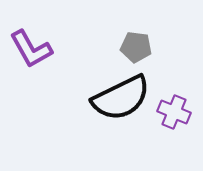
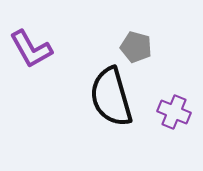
gray pentagon: rotated 8 degrees clockwise
black semicircle: moved 10 px left, 1 px up; rotated 100 degrees clockwise
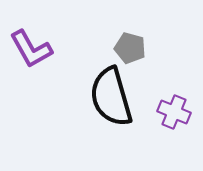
gray pentagon: moved 6 px left, 1 px down
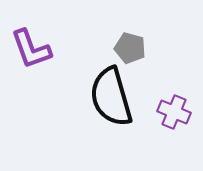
purple L-shape: rotated 9 degrees clockwise
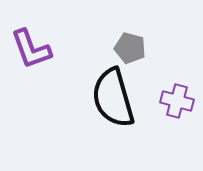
black semicircle: moved 2 px right, 1 px down
purple cross: moved 3 px right, 11 px up; rotated 8 degrees counterclockwise
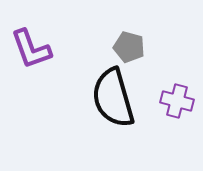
gray pentagon: moved 1 px left, 1 px up
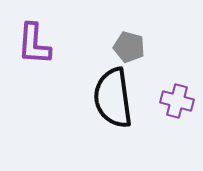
purple L-shape: moved 3 px right, 5 px up; rotated 24 degrees clockwise
black semicircle: rotated 8 degrees clockwise
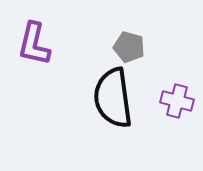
purple L-shape: rotated 9 degrees clockwise
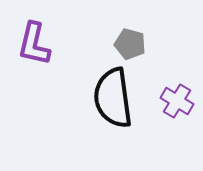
gray pentagon: moved 1 px right, 3 px up
purple cross: rotated 16 degrees clockwise
